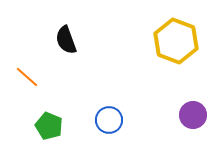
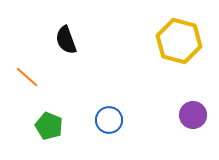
yellow hexagon: moved 3 px right; rotated 6 degrees counterclockwise
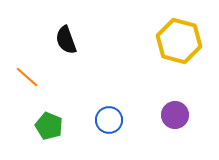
purple circle: moved 18 px left
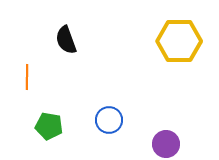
yellow hexagon: rotated 15 degrees counterclockwise
orange line: rotated 50 degrees clockwise
purple circle: moved 9 px left, 29 px down
green pentagon: rotated 12 degrees counterclockwise
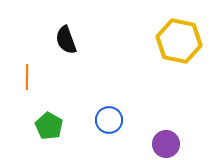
yellow hexagon: rotated 12 degrees clockwise
green pentagon: rotated 20 degrees clockwise
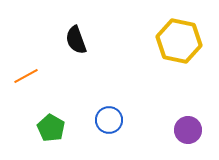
black semicircle: moved 10 px right
orange line: moved 1 px left, 1 px up; rotated 60 degrees clockwise
green pentagon: moved 2 px right, 2 px down
purple circle: moved 22 px right, 14 px up
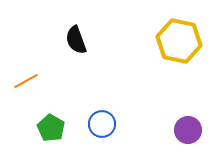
orange line: moved 5 px down
blue circle: moved 7 px left, 4 px down
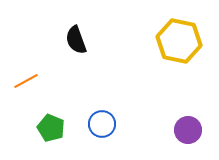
green pentagon: rotated 8 degrees counterclockwise
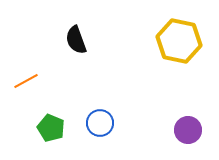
blue circle: moved 2 px left, 1 px up
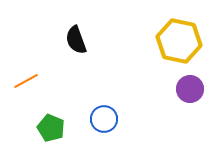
blue circle: moved 4 px right, 4 px up
purple circle: moved 2 px right, 41 px up
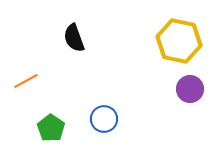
black semicircle: moved 2 px left, 2 px up
green pentagon: rotated 12 degrees clockwise
